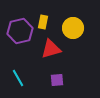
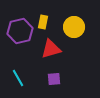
yellow circle: moved 1 px right, 1 px up
purple square: moved 3 px left, 1 px up
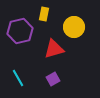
yellow rectangle: moved 1 px right, 8 px up
red triangle: moved 3 px right
purple square: moved 1 px left; rotated 24 degrees counterclockwise
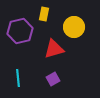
cyan line: rotated 24 degrees clockwise
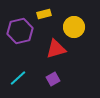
yellow rectangle: rotated 64 degrees clockwise
red triangle: moved 2 px right
cyan line: rotated 54 degrees clockwise
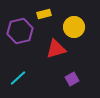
purple square: moved 19 px right
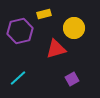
yellow circle: moved 1 px down
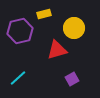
red triangle: moved 1 px right, 1 px down
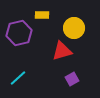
yellow rectangle: moved 2 px left, 1 px down; rotated 16 degrees clockwise
purple hexagon: moved 1 px left, 2 px down
red triangle: moved 5 px right, 1 px down
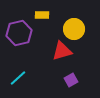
yellow circle: moved 1 px down
purple square: moved 1 px left, 1 px down
